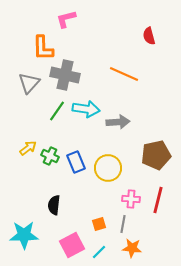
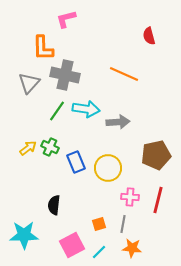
green cross: moved 9 px up
pink cross: moved 1 px left, 2 px up
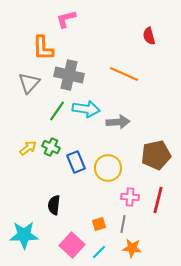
gray cross: moved 4 px right
green cross: moved 1 px right
pink square: rotated 20 degrees counterclockwise
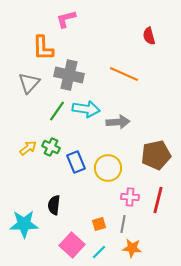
cyan star: moved 11 px up
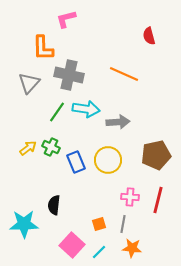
green line: moved 1 px down
yellow circle: moved 8 px up
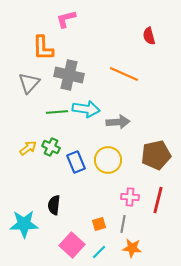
green line: rotated 50 degrees clockwise
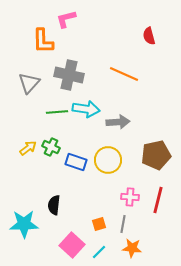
orange L-shape: moved 7 px up
blue rectangle: rotated 50 degrees counterclockwise
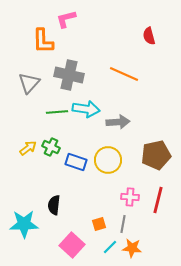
cyan line: moved 11 px right, 5 px up
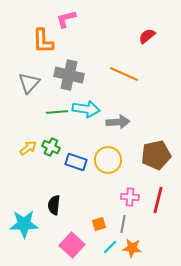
red semicircle: moved 2 px left; rotated 66 degrees clockwise
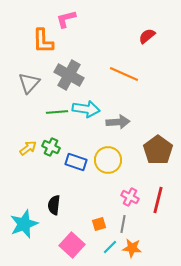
gray cross: rotated 16 degrees clockwise
brown pentagon: moved 2 px right, 5 px up; rotated 24 degrees counterclockwise
pink cross: rotated 24 degrees clockwise
cyan star: rotated 20 degrees counterclockwise
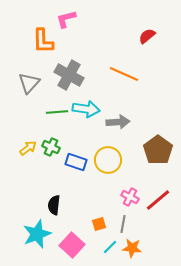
red line: rotated 36 degrees clockwise
cyan star: moved 13 px right, 10 px down
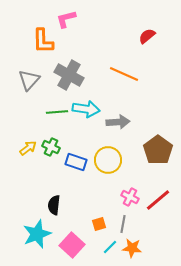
gray triangle: moved 3 px up
